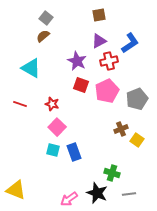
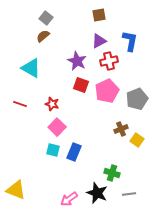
blue L-shape: moved 2 px up; rotated 45 degrees counterclockwise
blue rectangle: rotated 42 degrees clockwise
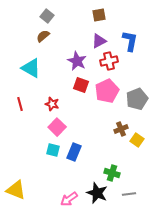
gray square: moved 1 px right, 2 px up
red line: rotated 56 degrees clockwise
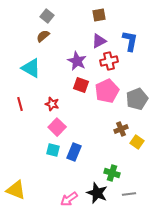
yellow square: moved 2 px down
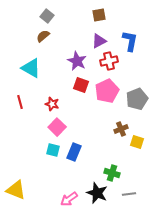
red line: moved 2 px up
yellow square: rotated 16 degrees counterclockwise
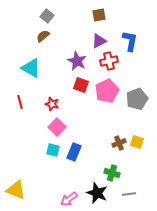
brown cross: moved 2 px left, 14 px down
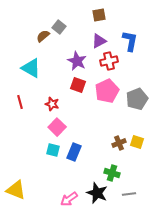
gray square: moved 12 px right, 11 px down
red square: moved 3 px left
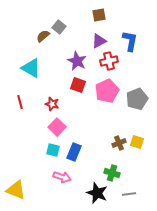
pink arrow: moved 7 px left, 22 px up; rotated 126 degrees counterclockwise
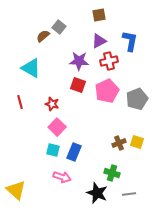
purple star: moved 2 px right; rotated 24 degrees counterclockwise
yellow triangle: rotated 20 degrees clockwise
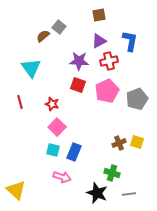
cyan triangle: rotated 25 degrees clockwise
